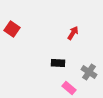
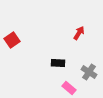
red square: moved 11 px down; rotated 21 degrees clockwise
red arrow: moved 6 px right
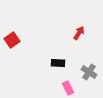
pink rectangle: moved 1 px left; rotated 24 degrees clockwise
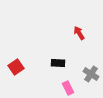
red arrow: rotated 64 degrees counterclockwise
red square: moved 4 px right, 27 px down
gray cross: moved 2 px right, 2 px down
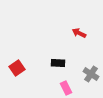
red arrow: rotated 32 degrees counterclockwise
red square: moved 1 px right, 1 px down
pink rectangle: moved 2 px left
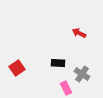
gray cross: moved 9 px left
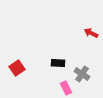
red arrow: moved 12 px right
